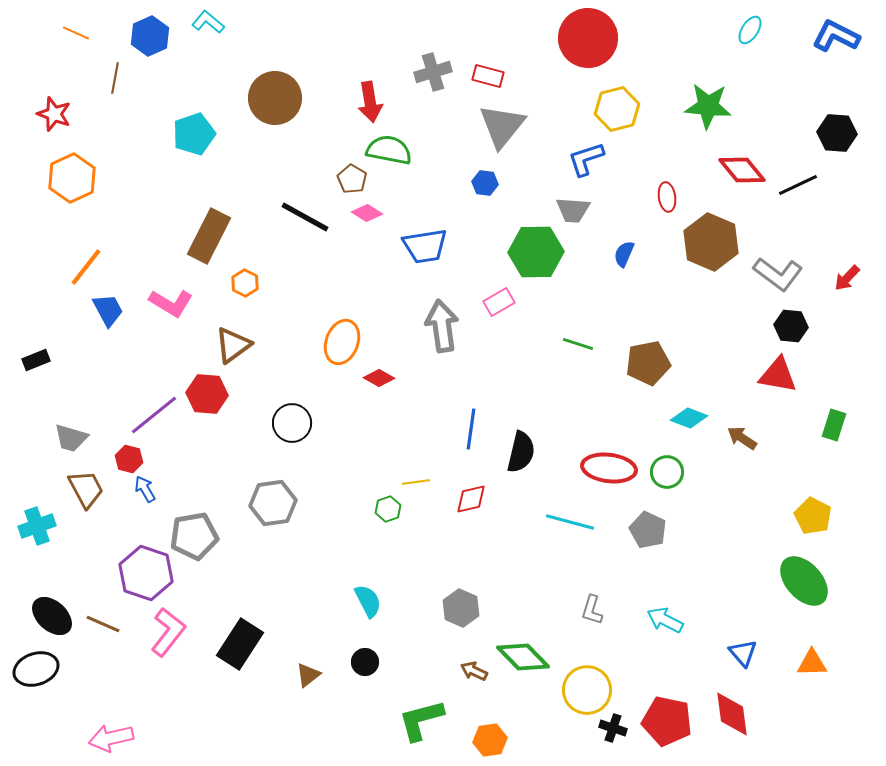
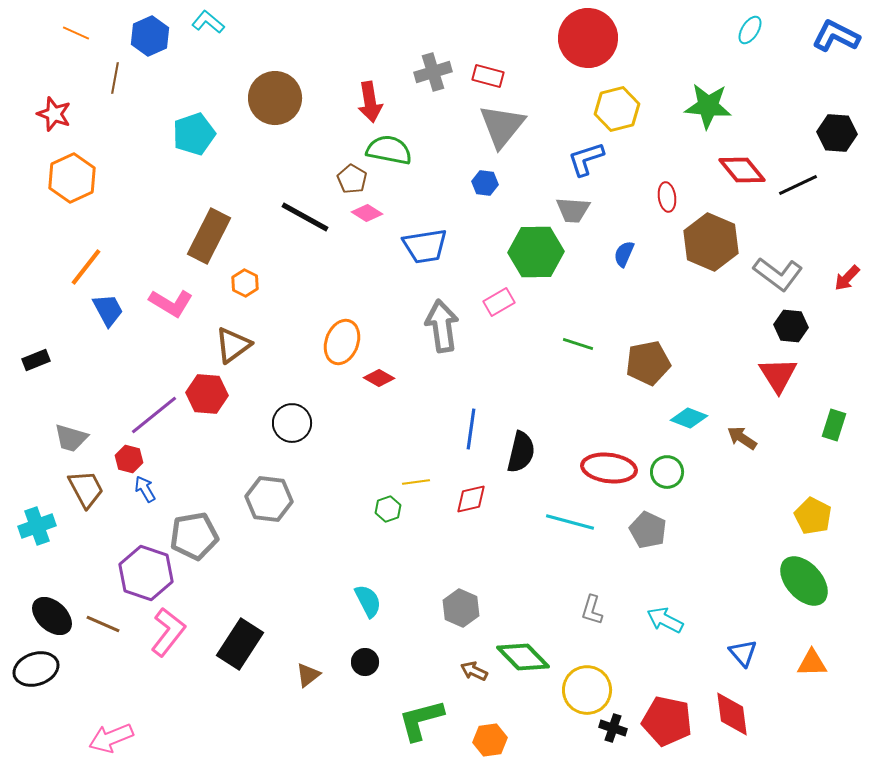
red triangle at (778, 375): rotated 48 degrees clockwise
gray hexagon at (273, 503): moved 4 px left, 4 px up; rotated 15 degrees clockwise
pink arrow at (111, 738): rotated 9 degrees counterclockwise
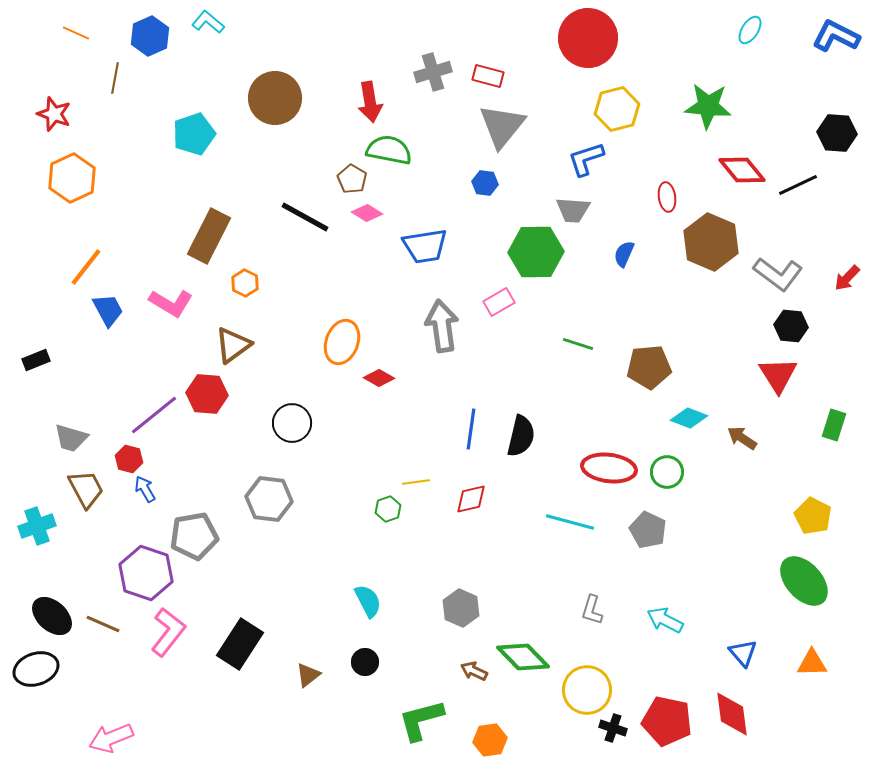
brown pentagon at (648, 363): moved 1 px right, 4 px down; rotated 6 degrees clockwise
black semicircle at (521, 452): moved 16 px up
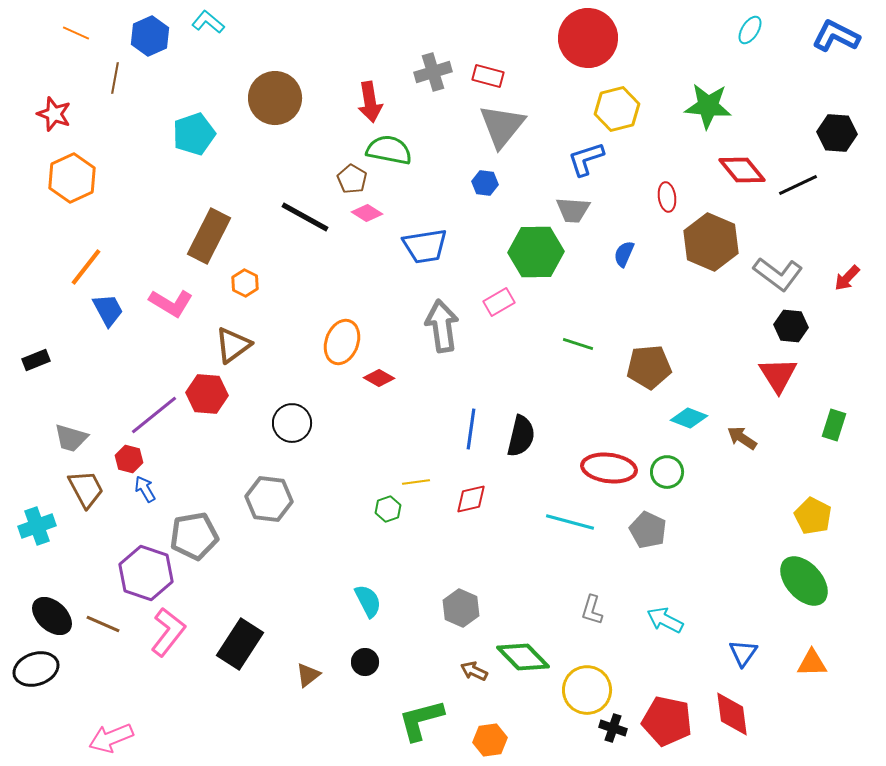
blue triangle at (743, 653): rotated 16 degrees clockwise
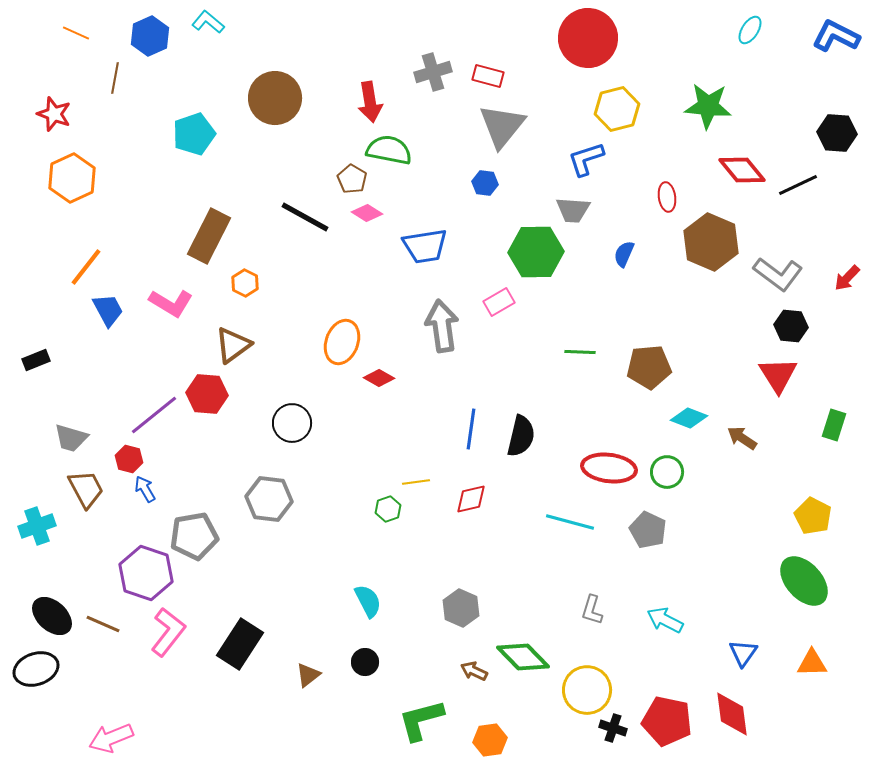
green line at (578, 344): moved 2 px right, 8 px down; rotated 16 degrees counterclockwise
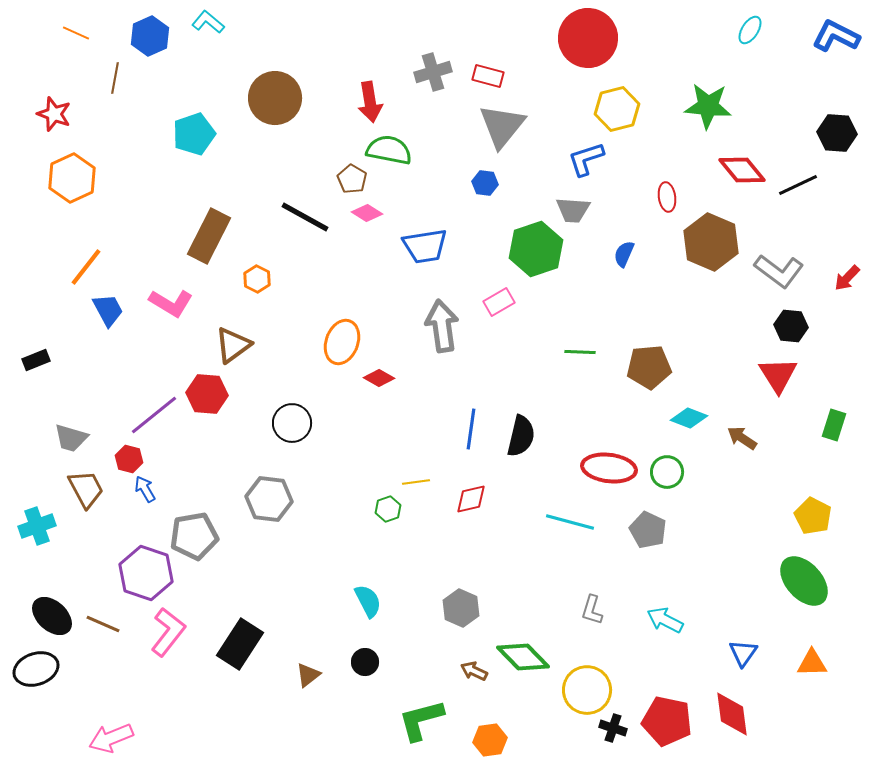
green hexagon at (536, 252): moved 3 px up; rotated 18 degrees counterclockwise
gray L-shape at (778, 274): moved 1 px right, 3 px up
orange hexagon at (245, 283): moved 12 px right, 4 px up
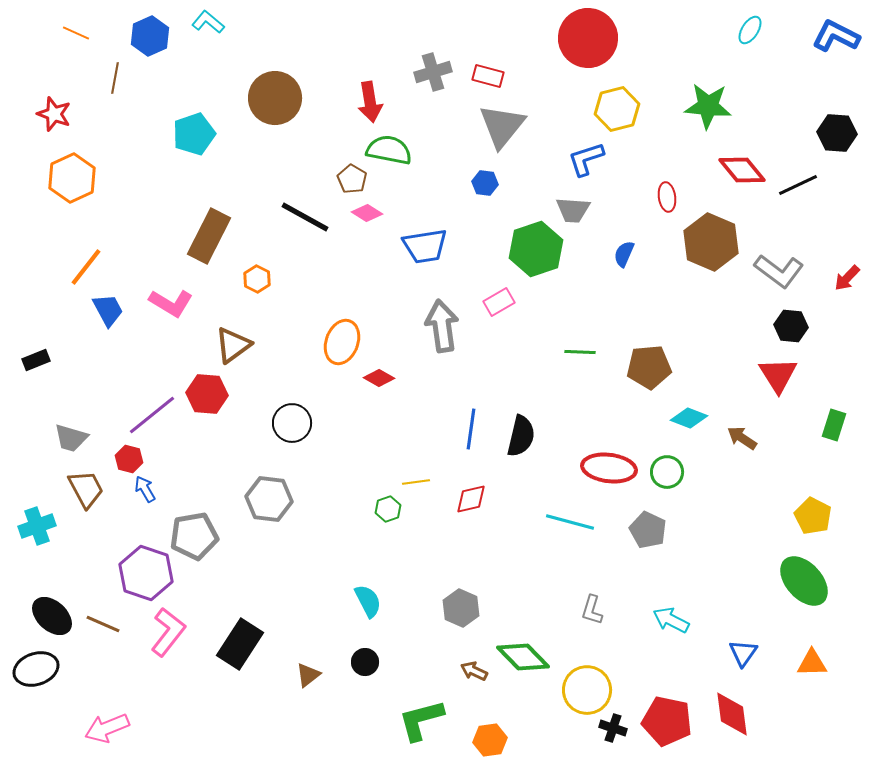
purple line at (154, 415): moved 2 px left
cyan arrow at (665, 620): moved 6 px right
pink arrow at (111, 738): moved 4 px left, 10 px up
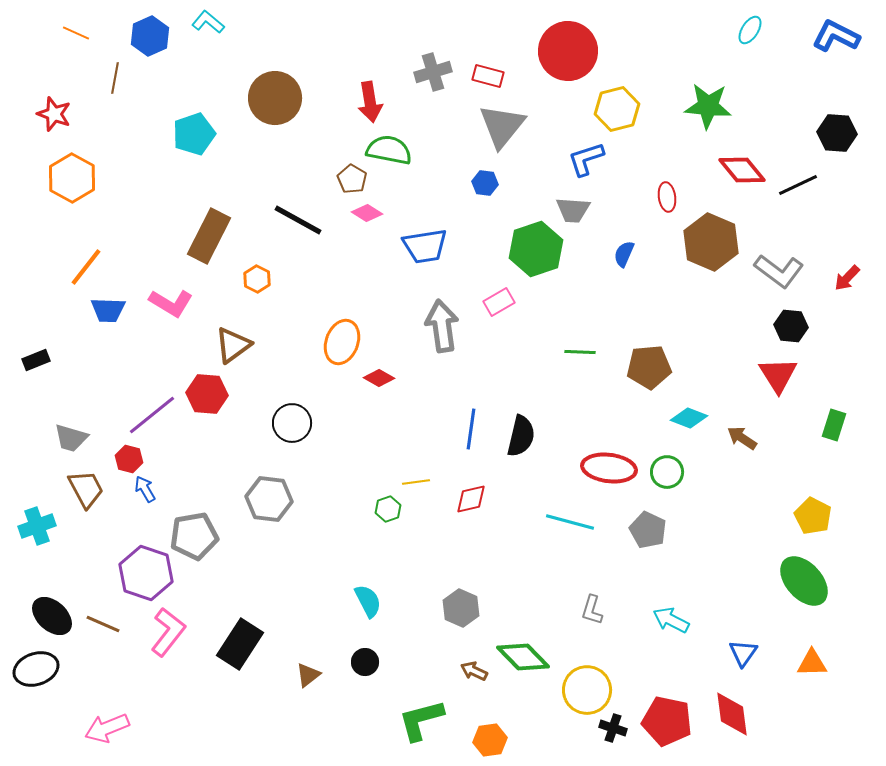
red circle at (588, 38): moved 20 px left, 13 px down
orange hexagon at (72, 178): rotated 6 degrees counterclockwise
black line at (305, 217): moved 7 px left, 3 px down
blue trapezoid at (108, 310): rotated 120 degrees clockwise
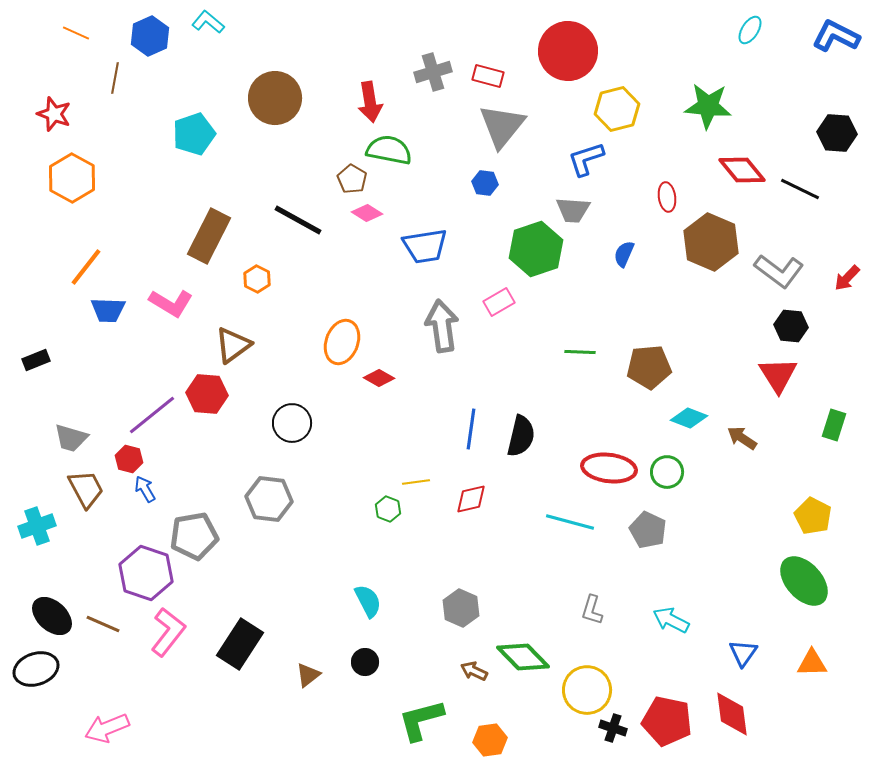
black line at (798, 185): moved 2 px right, 4 px down; rotated 51 degrees clockwise
green hexagon at (388, 509): rotated 20 degrees counterclockwise
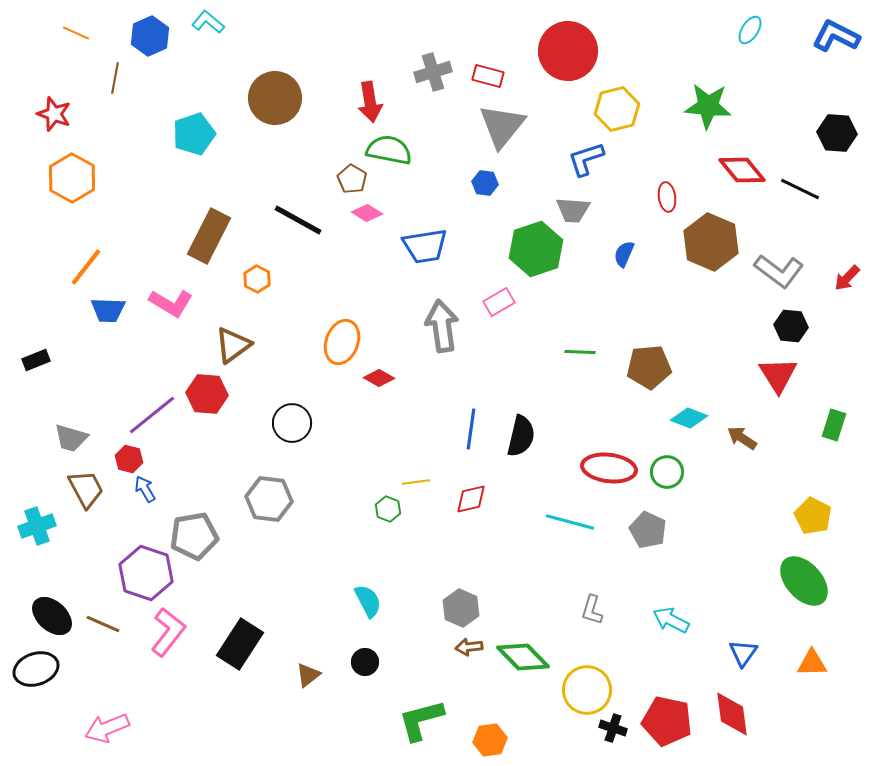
brown arrow at (474, 671): moved 5 px left, 24 px up; rotated 32 degrees counterclockwise
